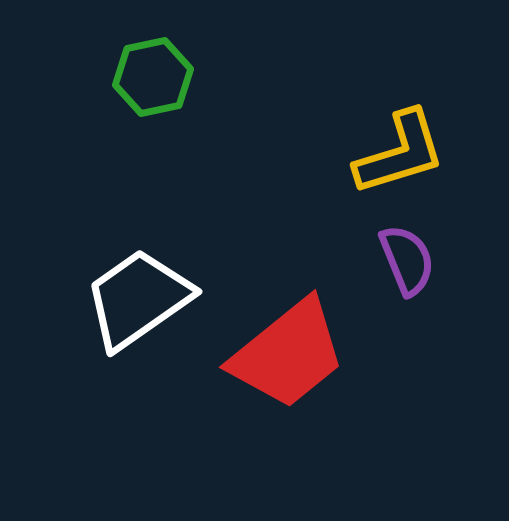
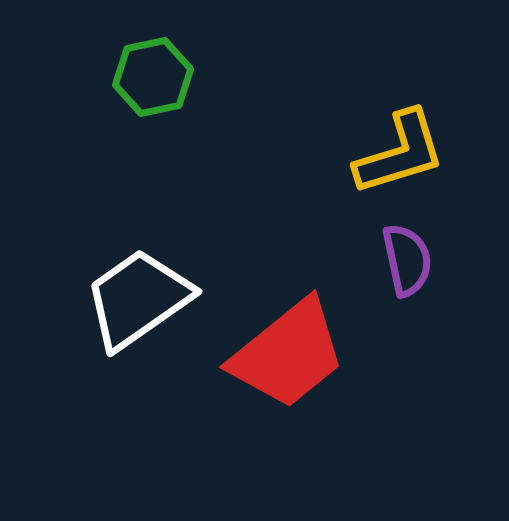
purple semicircle: rotated 10 degrees clockwise
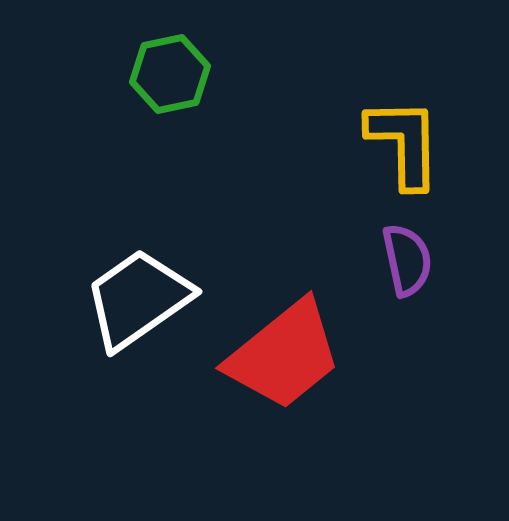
green hexagon: moved 17 px right, 3 px up
yellow L-shape: moved 4 px right, 10 px up; rotated 74 degrees counterclockwise
red trapezoid: moved 4 px left, 1 px down
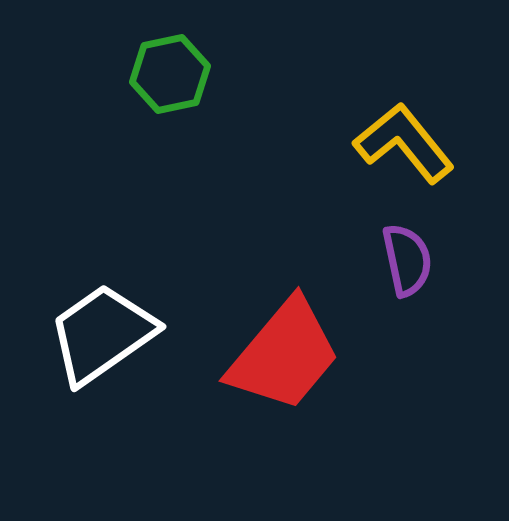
yellow L-shape: rotated 38 degrees counterclockwise
white trapezoid: moved 36 px left, 35 px down
red trapezoid: rotated 11 degrees counterclockwise
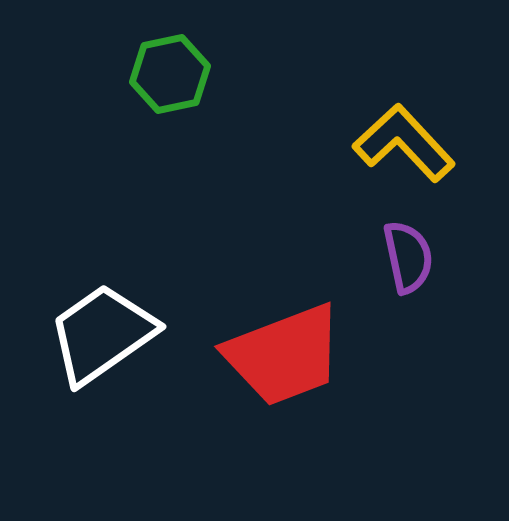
yellow L-shape: rotated 4 degrees counterclockwise
purple semicircle: moved 1 px right, 3 px up
red trapezoid: rotated 29 degrees clockwise
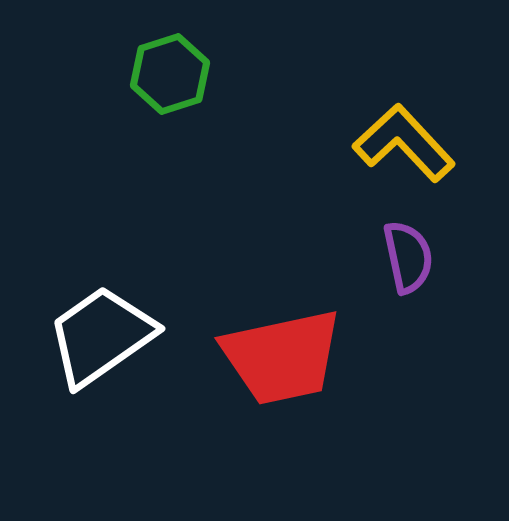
green hexagon: rotated 6 degrees counterclockwise
white trapezoid: moved 1 px left, 2 px down
red trapezoid: moved 2 px left, 2 px down; rotated 9 degrees clockwise
